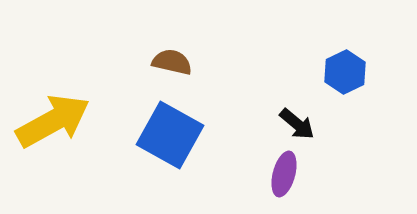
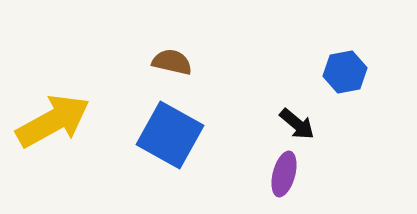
blue hexagon: rotated 15 degrees clockwise
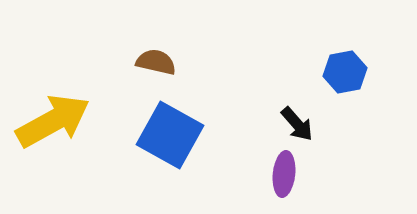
brown semicircle: moved 16 px left
black arrow: rotated 9 degrees clockwise
purple ellipse: rotated 9 degrees counterclockwise
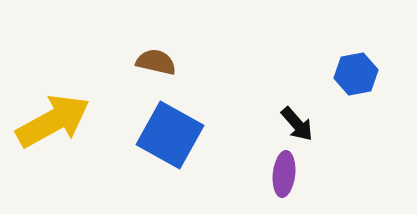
blue hexagon: moved 11 px right, 2 px down
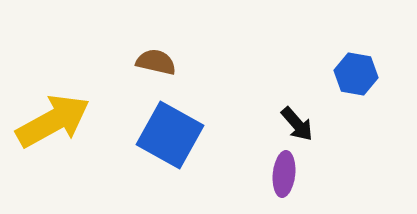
blue hexagon: rotated 21 degrees clockwise
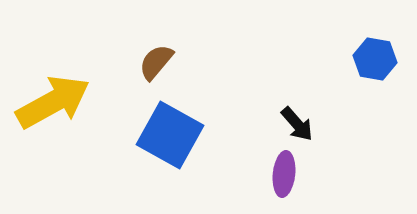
brown semicircle: rotated 63 degrees counterclockwise
blue hexagon: moved 19 px right, 15 px up
yellow arrow: moved 19 px up
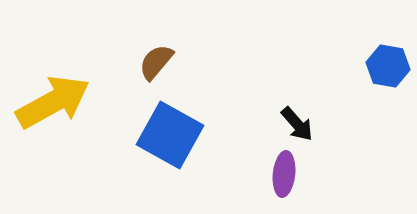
blue hexagon: moved 13 px right, 7 px down
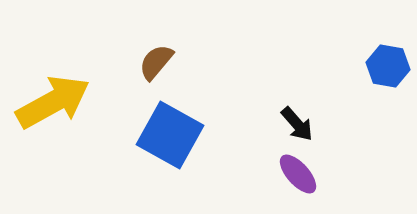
purple ellipse: moved 14 px right; rotated 48 degrees counterclockwise
